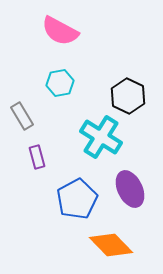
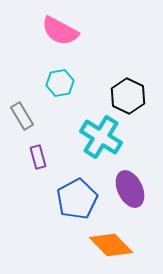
purple rectangle: moved 1 px right
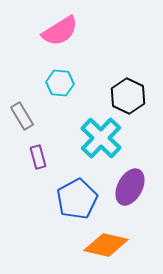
pink semicircle: rotated 60 degrees counterclockwise
cyan hexagon: rotated 16 degrees clockwise
cyan cross: moved 1 px down; rotated 12 degrees clockwise
purple ellipse: moved 2 px up; rotated 54 degrees clockwise
orange diamond: moved 5 px left; rotated 33 degrees counterclockwise
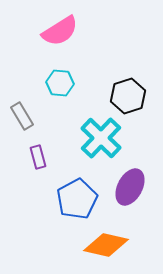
black hexagon: rotated 16 degrees clockwise
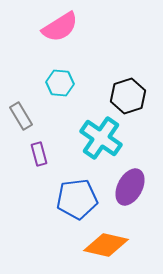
pink semicircle: moved 4 px up
gray rectangle: moved 1 px left
cyan cross: rotated 9 degrees counterclockwise
purple rectangle: moved 1 px right, 3 px up
blue pentagon: rotated 21 degrees clockwise
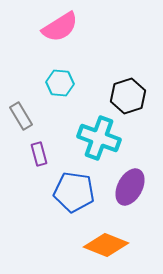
cyan cross: moved 2 px left; rotated 15 degrees counterclockwise
blue pentagon: moved 3 px left, 7 px up; rotated 15 degrees clockwise
orange diamond: rotated 9 degrees clockwise
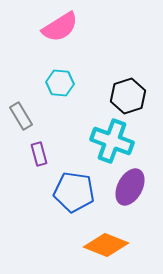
cyan cross: moved 13 px right, 3 px down
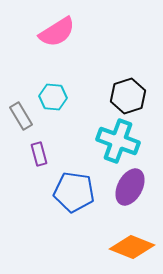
pink semicircle: moved 3 px left, 5 px down
cyan hexagon: moved 7 px left, 14 px down
cyan cross: moved 6 px right
orange diamond: moved 26 px right, 2 px down
